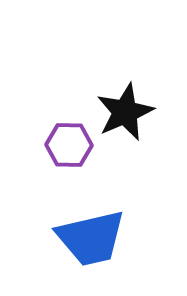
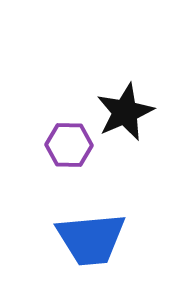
blue trapezoid: moved 1 px down; rotated 8 degrees clockwise
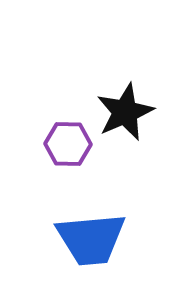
purple hexagon: moved 1 px left, 1 px up
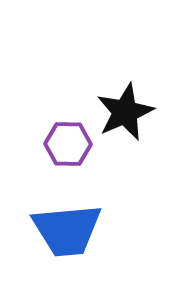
blue trapezoid: moved 24 px left, 9 px up
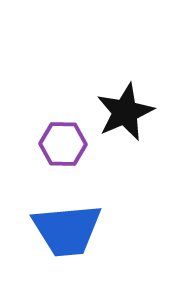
purple hexagon: moved 5 px left
